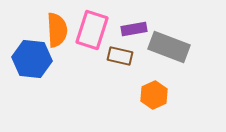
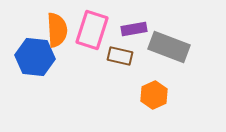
blue hexagon: moved 3 px right, 2 px up
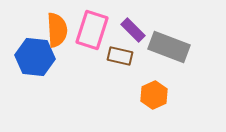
purple rectangle: moved 1 px left, 1 px down; rotated 55 degrees clockwise
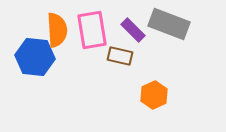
pink rectangle: rotated 27 degrees counterclockwise
gray rectangle: moved 23 px up
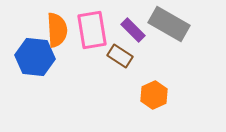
gray rectangle: rotated 9 degrees clockwise
brown rectangle: rotated 20 degrees clockwise
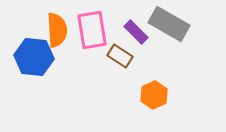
purple rectangle: moved 3 px right, 2 px down
blue hexagon: moved 1 px left
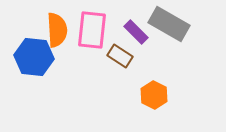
pink rectangle: rotated 15 degrees clockwise
orange hexagon: rotated 8 degrees counterclockwise
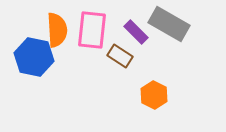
blue hexagon: rotated 6 degrees clockwise
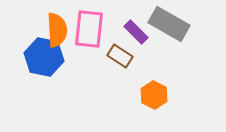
pink rectangle: moved 3 px left, 1 px up
blue hexagon: moved 10 px right
